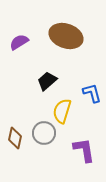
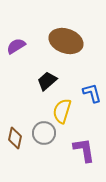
brown ellipse: moved 5 px down
purple semicircle: moved 3 px left, 4 px down
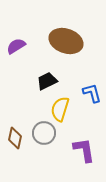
black trapezoid: rotated 15 degrees clockwise
yellow semicircle: moved 2 px left, 2 px up
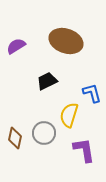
yellow semicircle: moved 9 px right, 6 px down
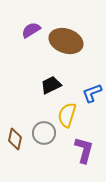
purple semicircle: moved 15 px right, 16 px up
black trapezoid: moved 4 px right, 4 px down
blue L-shape: rotated 95 degrees counterclockwise
yellow semicircle: moved 2 px left
brown diamond: moved 1 px down
purple L-shape: rotated 24 degrees clockwise
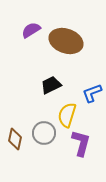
purple L-shape: moved 3 px left, 7 px up
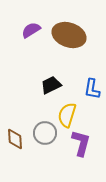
brown ellipse: moved 3 px right, 6 px up
blue L-shape: moved 4 px up; rotated 60 degrees counterclockwise
gray circle: moved 1 px right
brown diamond: rotated 15 degrees counterclockwise
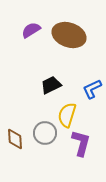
blue L-shape: rotated 55 degrees clockwise
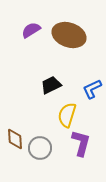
gray circle: moved 5 px left, 15 px down
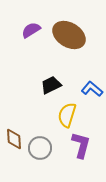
brown ellipse: rotated 12 degrees clockwise
blue L-shape: rotated 65 degrees clockwise
brown diamond: moved 1 px left
purple L-shape: moved 2 px down
